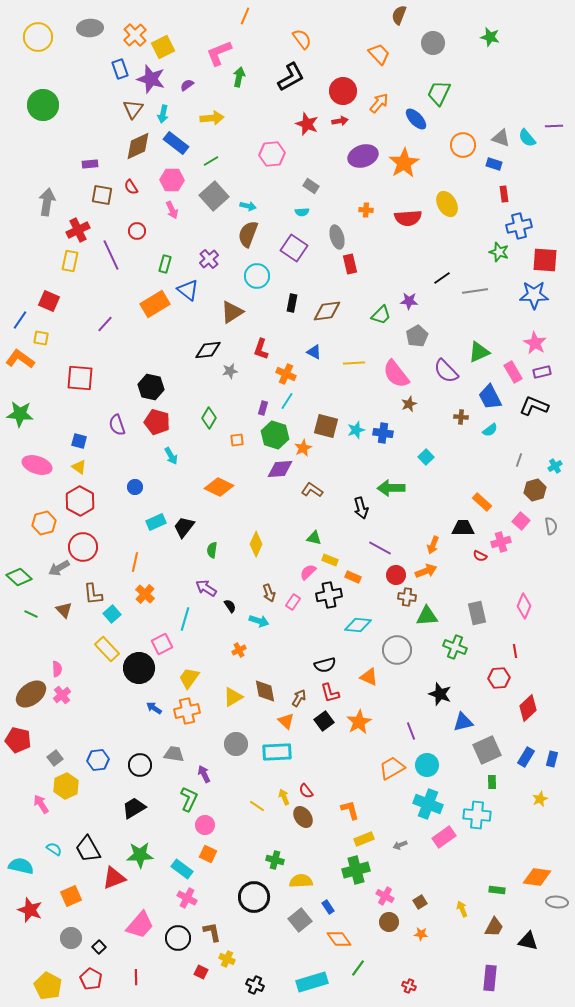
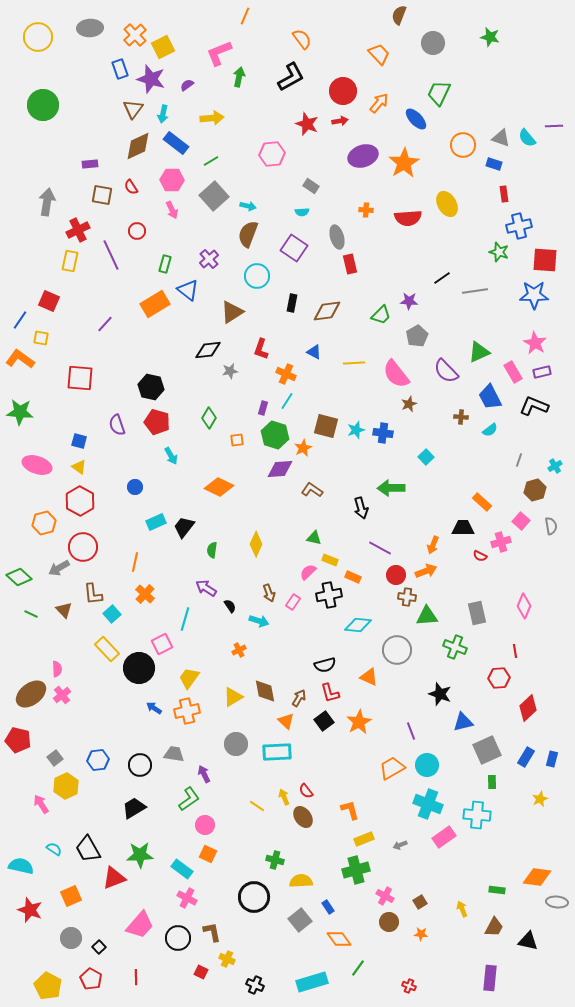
green star at (20, 414): moved 2 px up
green L-shape at (189, 799): rotated 30 degrees clockwise
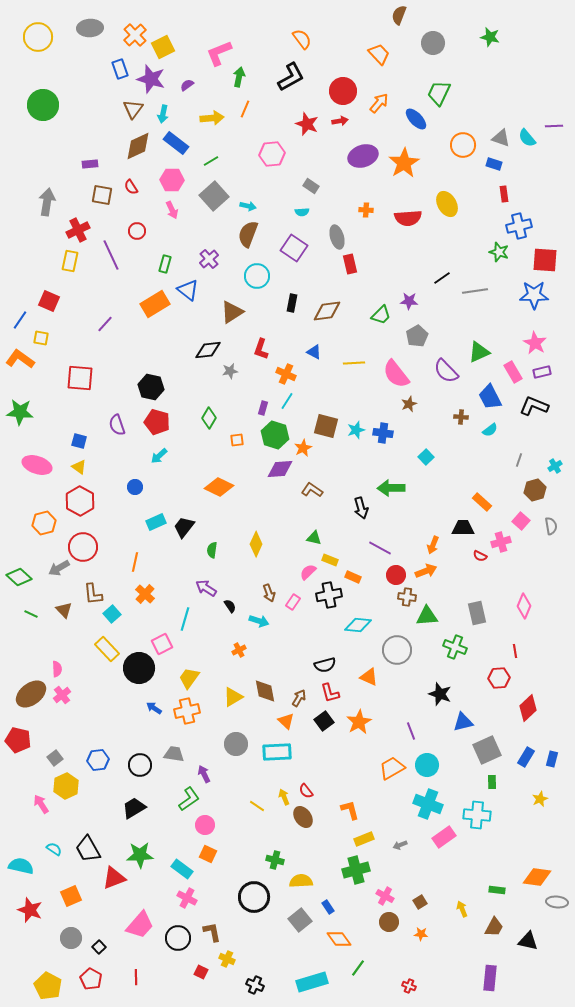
orange line at (245, 16): moved 93 px down
cyan arrow at (171, 456): moved 12 px left; rotated 78 degrees clockwise
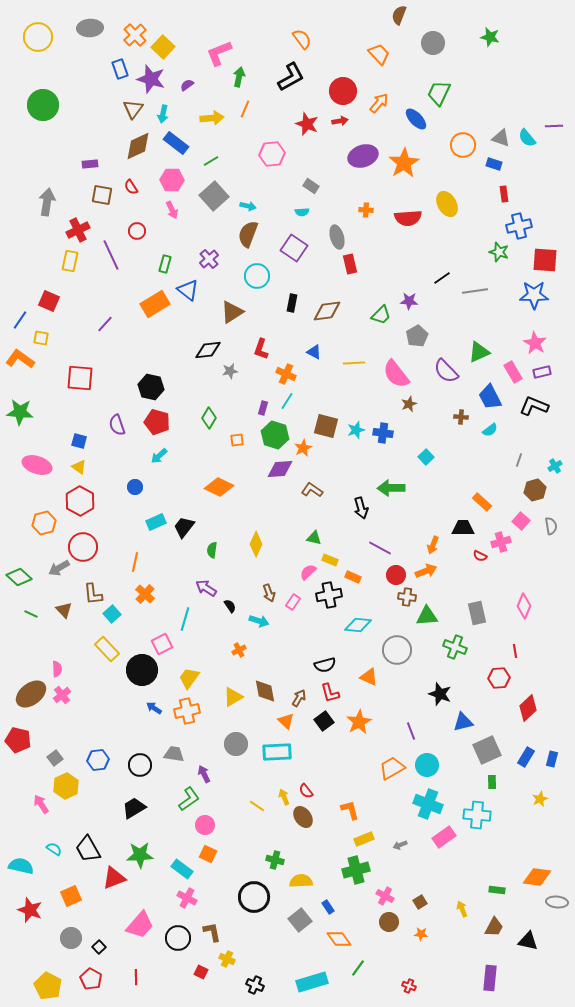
yellow square at (163, 47): rotated 20 degrees counterclockwise
black circle at (139, 668): moved 3 px right, 2 px down
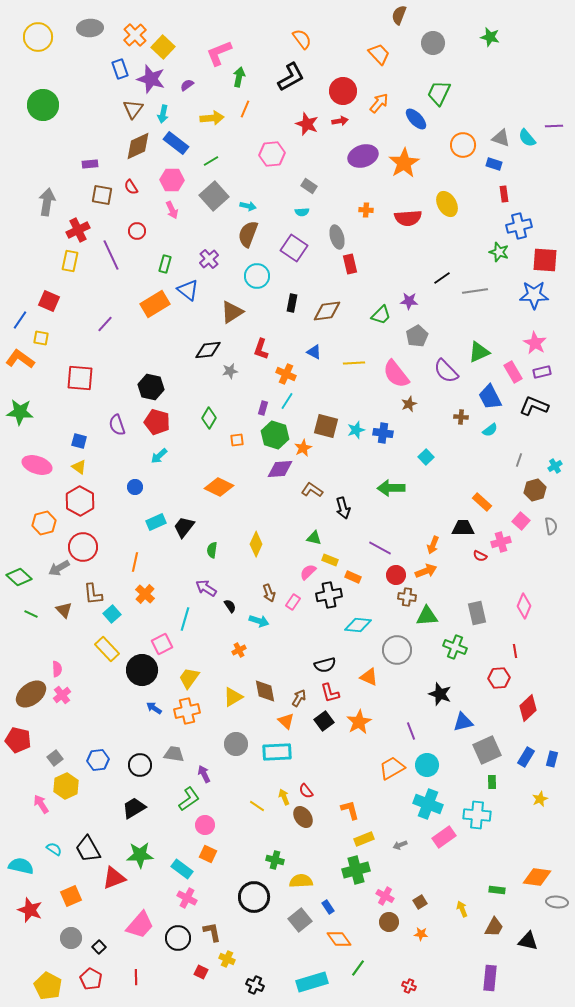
gray rectangle at (311, 186): moved 2 px left
black arrow at (361, 508): moved 18 px left
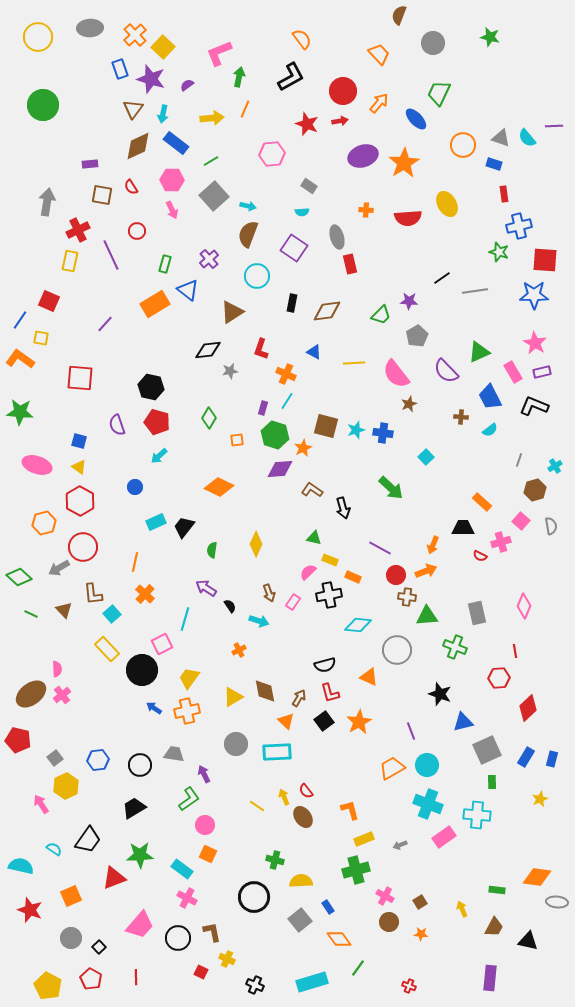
green arrow at (391, 488): rotated 136 degrees counterclockwise
black trapezoid at (88, 849): moved 9 px up; rotated 116 degrees counterclockwise
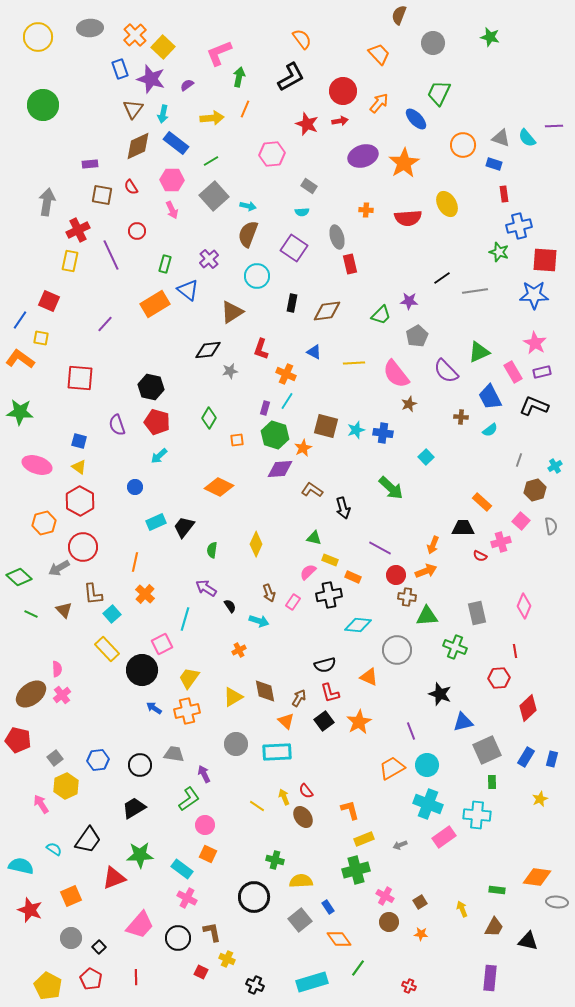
purple rectangle at (263, 408): moved 2 px right
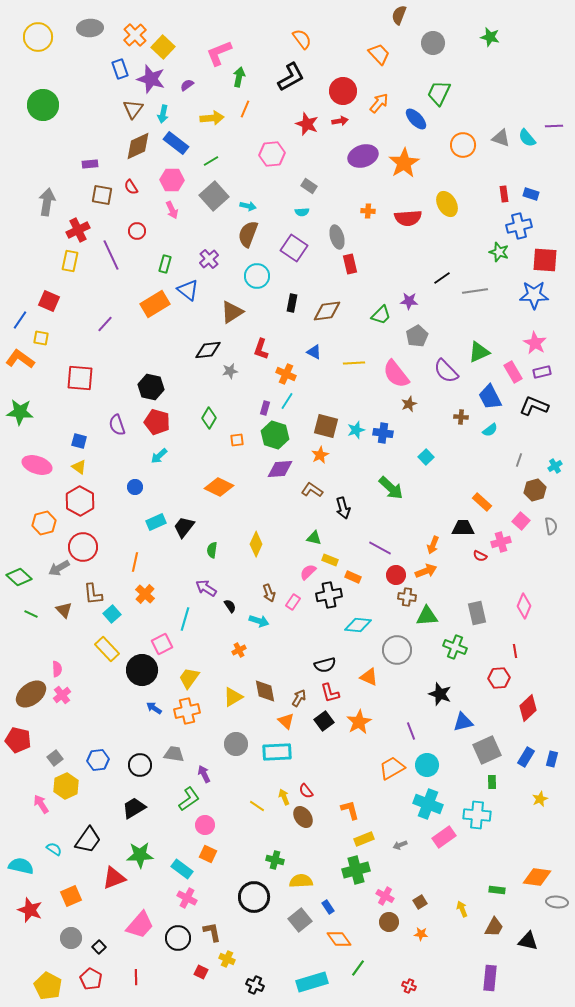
blue rectangle at (494, 164): moved 37 px right, 30 px down
orange cross at (366, 210): moved 2 px right, 1 px down
orange star at (303, 448): moved 17 px right, 7 px down
